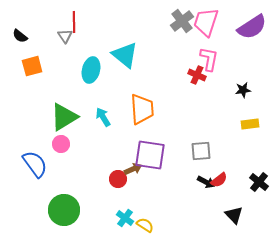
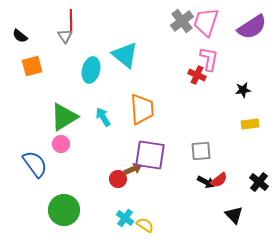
red line: moved 3 px left, 2 px up
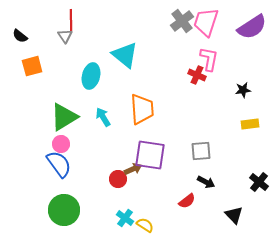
cyan ellipse: moved 6 px down
blue semicircle: moved 24 px right
red semicircle: moved 32 px left, 21 px down
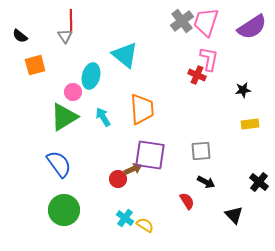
orange square: moved 3 px right, 1 px up
pink circle: moved 12 px right, 52 px up
red semicircle: rotated 84 degrees counterclockwise
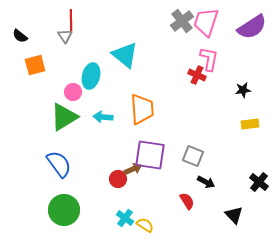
cyan arrow: rotated 54 degrees counterclockwise
gray square: moved 8 px left, 5 px down; rotated 25 degrees clockwise
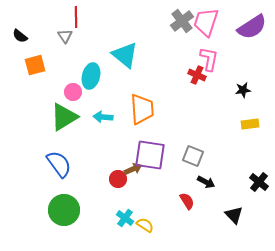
red line: moved 5 px right, 3 px up
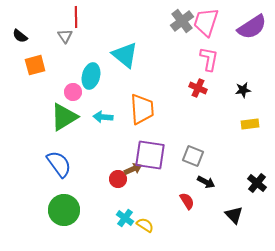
red cross: moved 1 px right, 13 px down
black cross: moved 2 px left, 1 px down
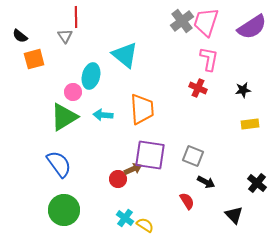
orange square: moved 1 px left, 6 px up
cyan arrow: moved 2 px up
